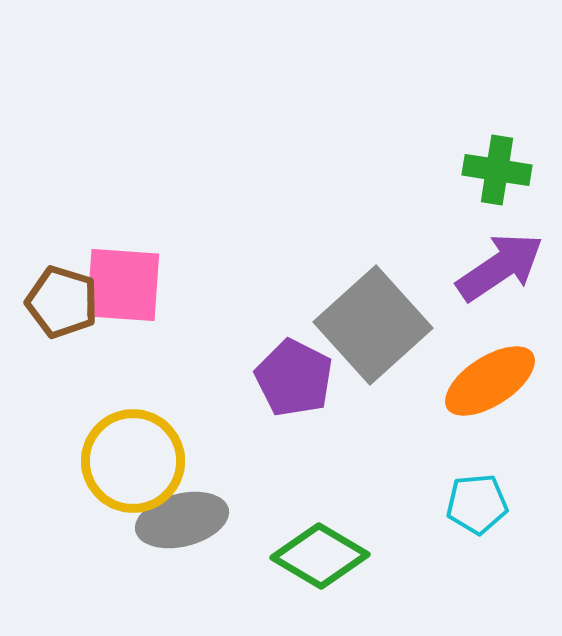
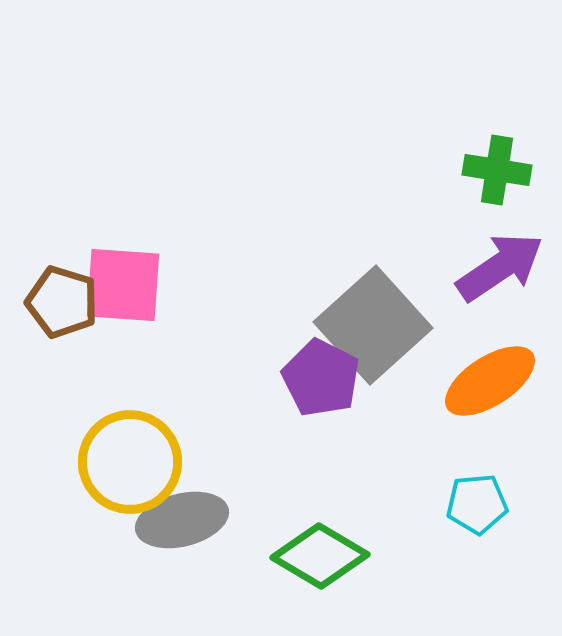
purple pentagon: moved 27 px right
yellow circle: moved 3 px left, 1 px down
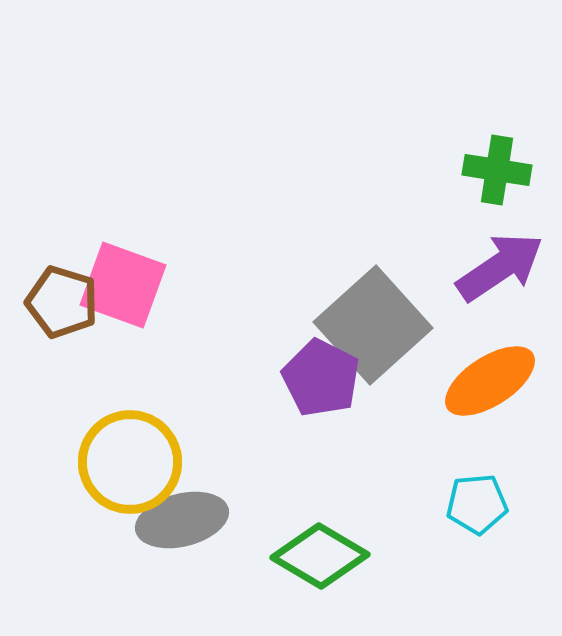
pink square: rotated 16 degrees clockwise
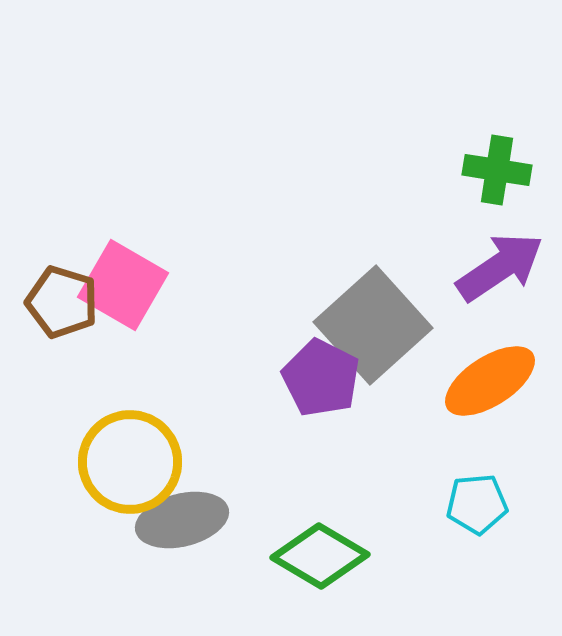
pink square: rotated 10 degrees clockwise
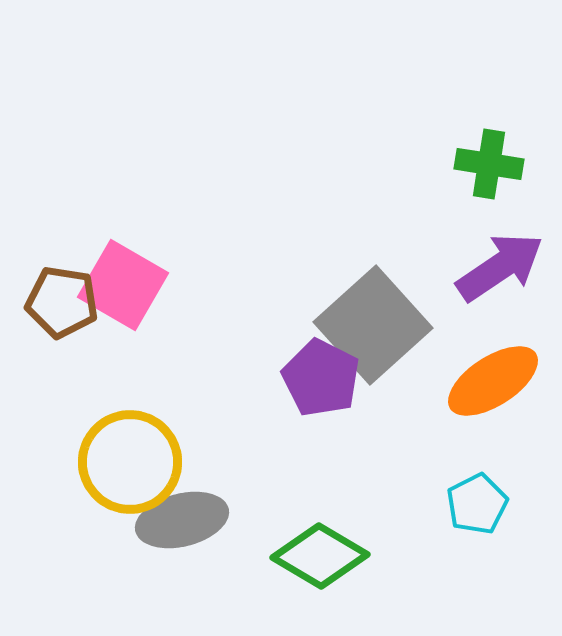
green cross: moved 8 px left, 6 px up
brown pentagon: rotated 8 degrees counterclockwise
orange ellipse: moved 3 px right
cyan pentagon: rotated 22 degrees counterclockwise
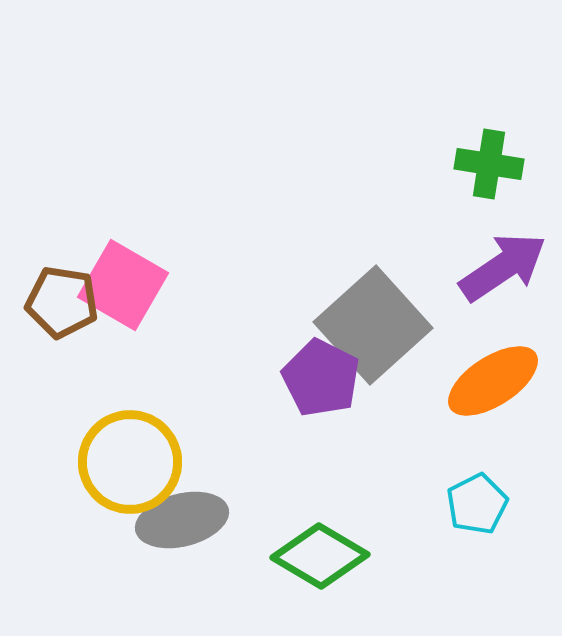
purple arrow: moved 3 px right
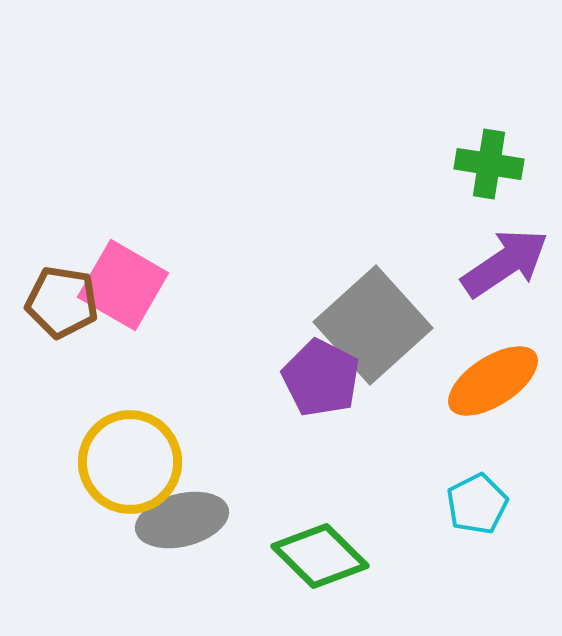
purple arrow: moved 2 px right, 4 px up
green diamond: rotated 14 degrees clockwise
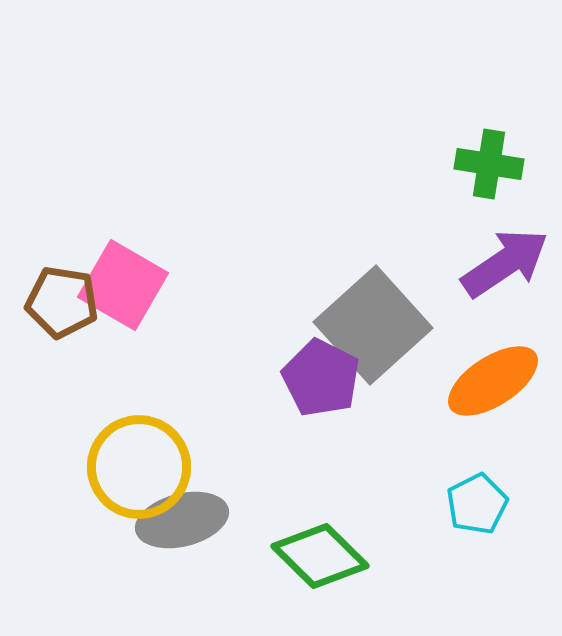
yellow circle: moved 9 px right, 5 px down
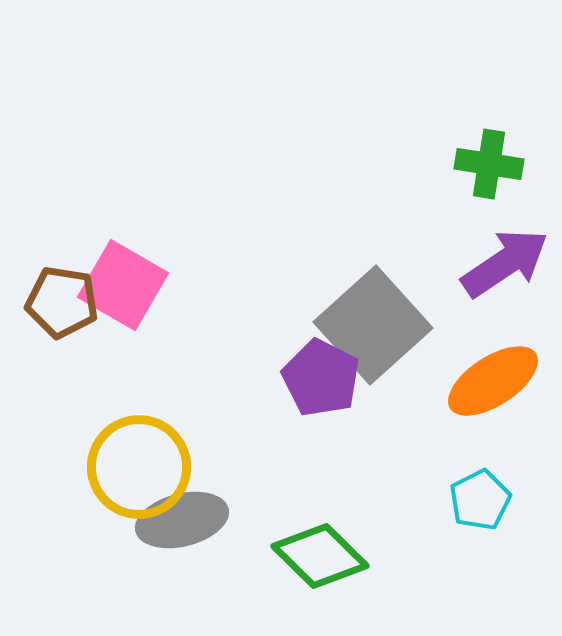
cyan pentagon: moved 3 px right, 4 px up
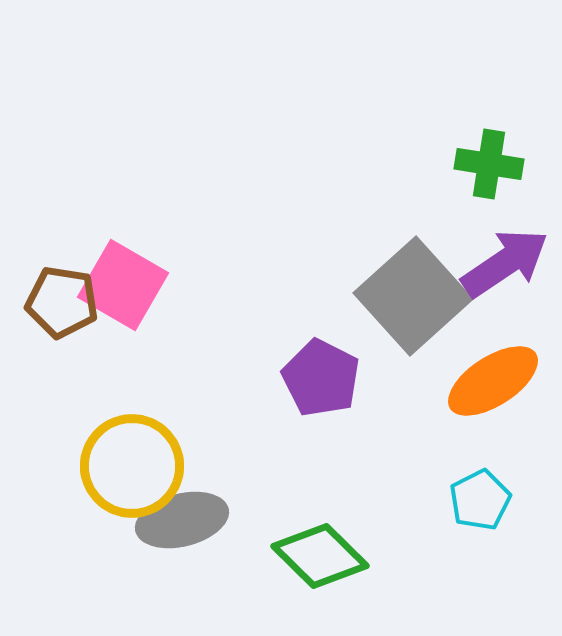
gray square: moved 40 px right, 29 px up
yellow circle: moved 7 px left, 1 px up
